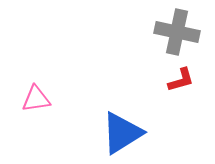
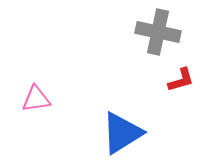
gray cross: moved 19 px left
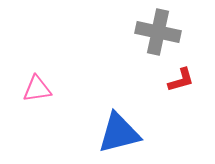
pink triangle: moved 1 px right, 10 px up
blue triangle: moved 3 px left; rotated 18 degrees clockwise
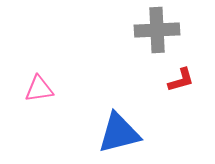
gray cross: moved 1 px left, 2 px up; rotated 15 degrees counterclockwise
pink triangle: moved 2 px right
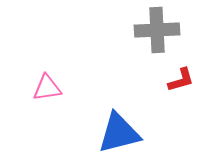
pink triangle: moved 8 px right, 1 px up
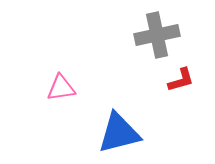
gray cross: moved 5 px down; rotated 9 degrees counterclockwise
pink triangle: moved 14 px right
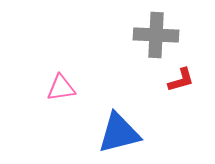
gray cross: moved 1 px left; rotated 15 degrees clockwise
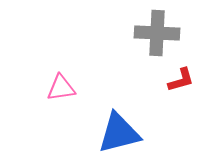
gray cross: moved 1 px right, 2 px up
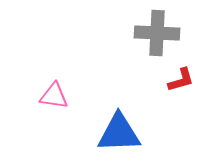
pink triangle: moved 7 px left, 8 px down; rotated 16 degrees clockwise
blue triangle: rotated 12 degrees clockwise
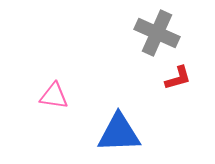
gray cross: rotated 21 degrees clockwise
red L-shape: moved 3 px left, 2 px up
